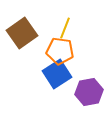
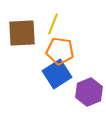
yellow line: moved 12 px left, 4 px up
brown square: rotated 32 degrees clockwise
purple hexagon: rotated 12 degrees counterclockwise
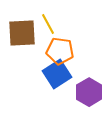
yellow line: moved 5 px left; rotated 50 degrees counterclockwise
purple hexagon: rotated 8 degrees counterclockwise
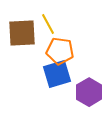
blue square: rotated 16 degrees clockwise
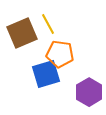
brown square: rotated 20 degrees counterclockwise
orange pentagon: moved 3 px down
blue square: moved 11 px left
